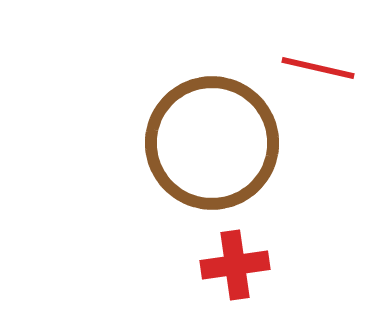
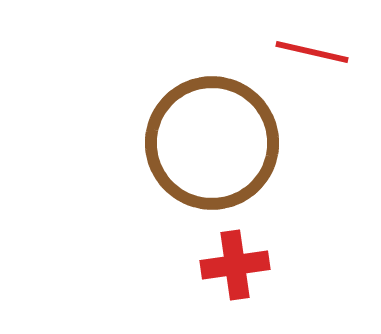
red line: moved 6 px left, 16 px up
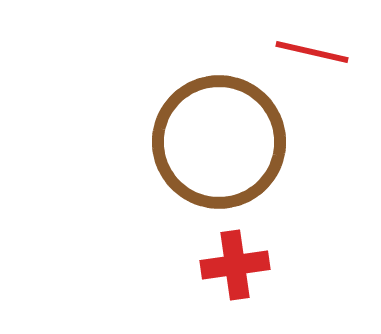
brown circle: moved 7 px right, 1 px up
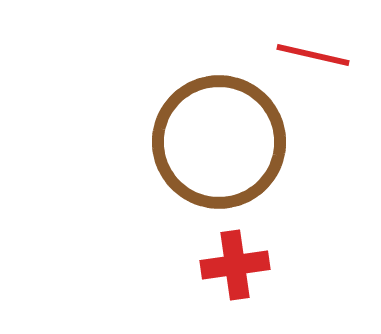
red line: moved 1 px right, 3 px down
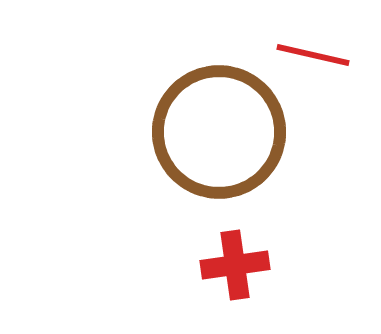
brown circle: moved 10 px up
